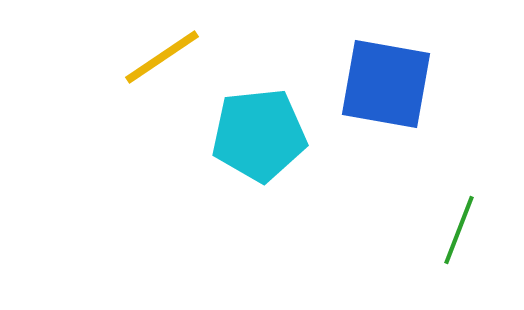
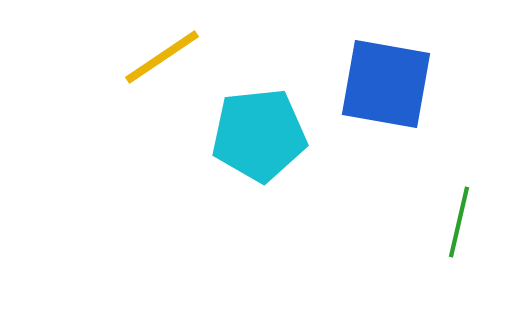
green line: moved 8 px up; rotated 8 degrees counterclockwise
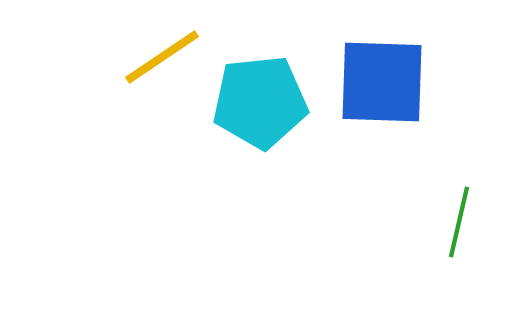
blue square: moved 4 px left, 2 px up; rotated 8 degrees counterclockwise
cyan pentagon: moved 1 px right, 33 px up
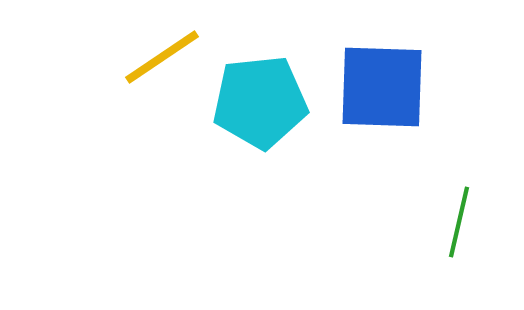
blue square: moved 5 px down
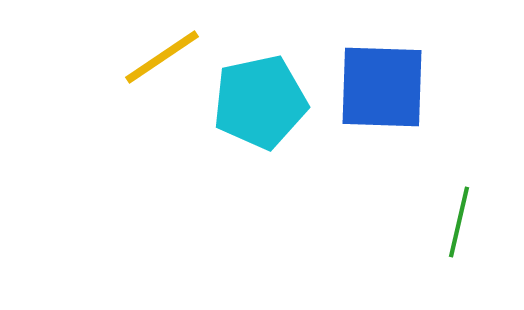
cyan pentagon: rotated 6 degrees counterclockwise
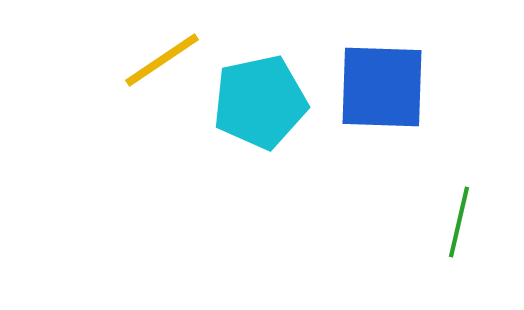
yellow line: moved 3 px down
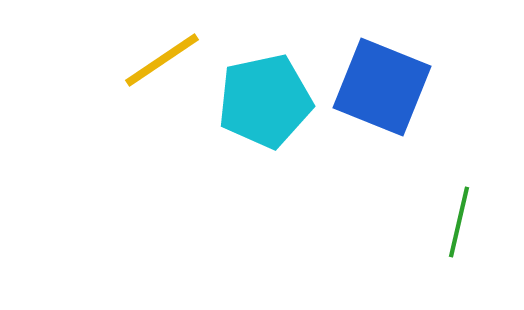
blue square: rotated 20 degrees clockwise
cyan pentagon: moved 5 px right, 1 px up
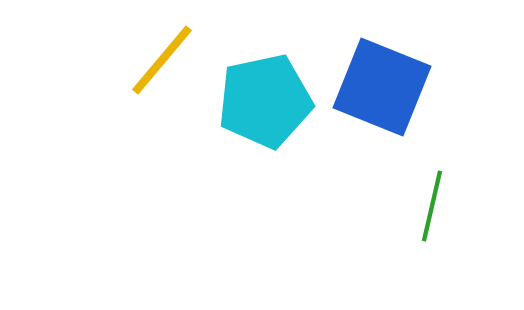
yellow line: rotated 16 degrees counterclockwise
green line: moved 27 px left, 16 px up
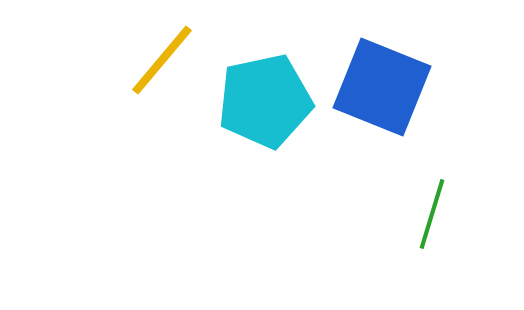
green line: moved 8 px down; rotated 4 degrees clockwise
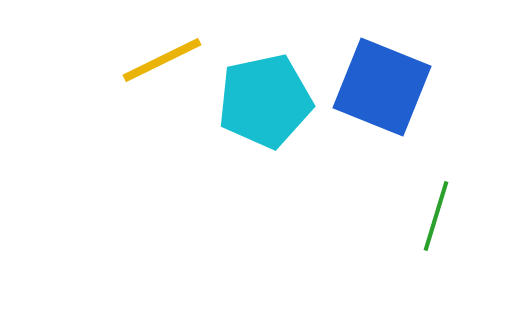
yellow line: rotated 24 degrees clockwise
green line: moved 4 px right, 2 px down
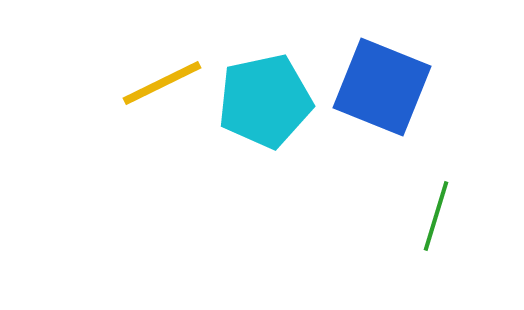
yellow line: moved 23 px down
